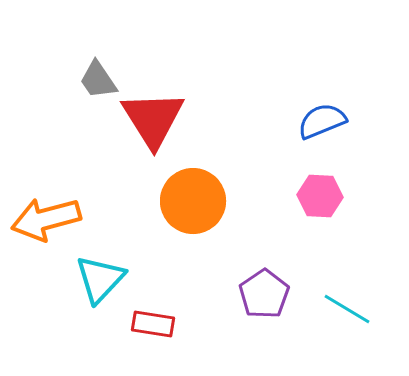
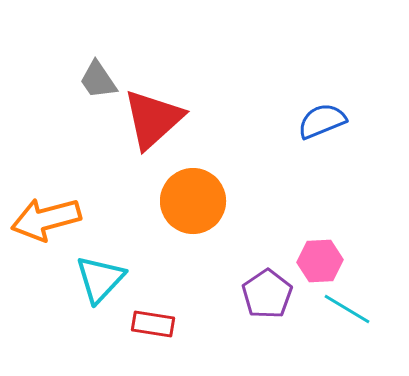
red triangle: rotated 20 degrees clockwise
pink hexagon: moved 65 px down; rotated 6 degrees counterclockwise
purple pentagon: moved 3 px right
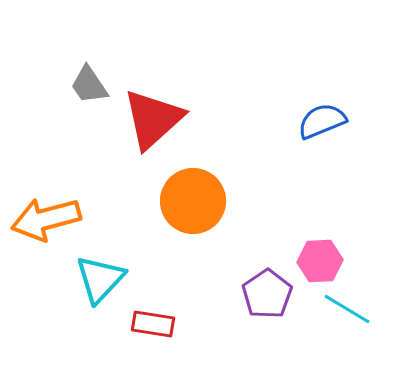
gray trapezoid: moved 9 px left, 5 px down
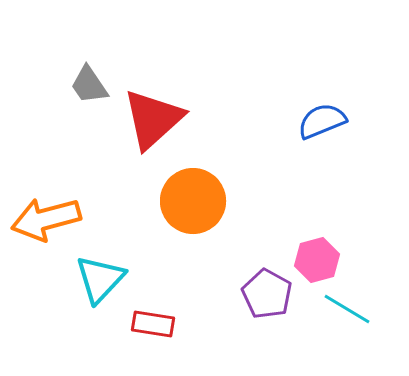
pink hexagon: moved 3 px left, 1 px up; rotated 12 degrees counterclockwise
purple pentagon: rotated 9 degrees counterclockwise
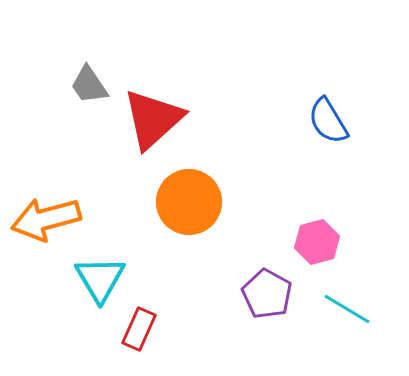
blue semicircle: moved 6 px right; rotated 99 degrees counterclockwise
orange circle: moved 4 px left, 1 px down
pink hexagon: moved 18 px up
cyan triangle: rotated 14 degrees counterclockwise
red rectangle: moved 14 px left, 5 px down; rotated 75 degrees counterclockwise
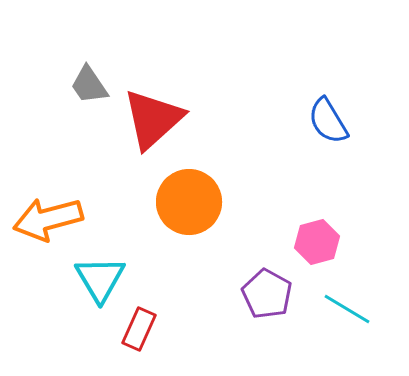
orange arrow: moved 2 px right
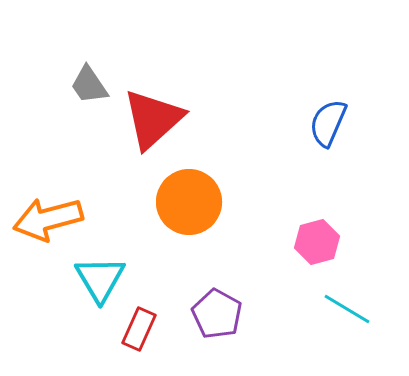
blue semicircle: moved 2 px down; rotated 54 degrees clockwise
purple pentagon: moved 50 px left, 20 px down
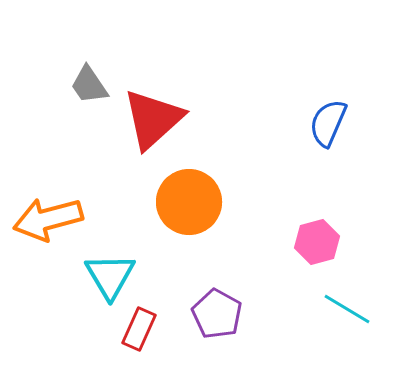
cyan triangle: moved 10 px right, 3 px up
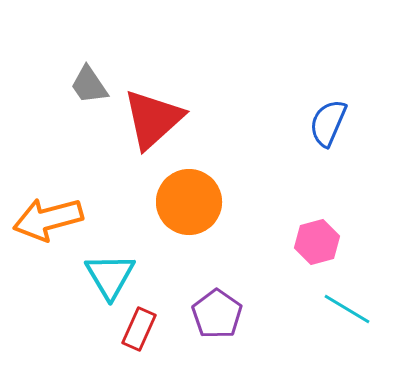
purple pentagon: rotated 6 degrees clockwise
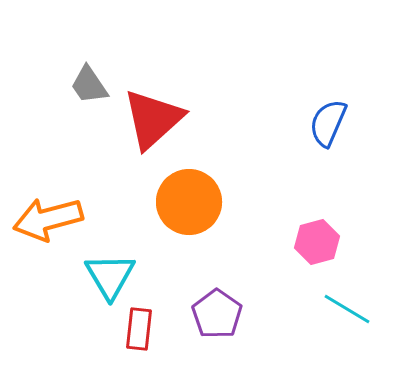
red rectangle: rotated 18 degrees counterclockwise
